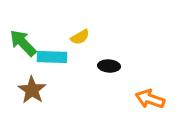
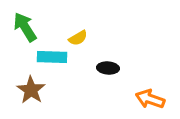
yellow semicircle: moved 2 px left, 1 px down
green arrow: moved 2 px right, 16 px up; rotated 12 degrees clockwise
black ellipse: moved 1 px left, 2 px down
brown star: moved 1 px left
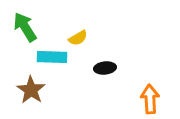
black ellipse: moved 3 px left; rotated 10 degrees counterclockwise
orange arrow: rotated 68 degrees clockwise
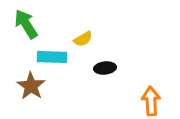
green arrow: moved 1 px right, 3 px up
yellow semicircle: moved 5 px right, 1 px down
brown star: moved 4 px up
orange arrow: moved 1 px right, 2 px down
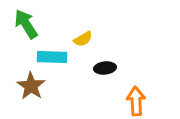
orange arrow: moved 15 px left
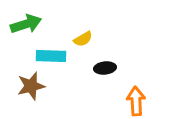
green arrow: rotated 104 degrees clockwise
cyan rectangle: moved 1 px left, 1 px up
brown star: rotated 24 degrees clockwise
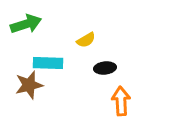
yellow semicircle: moved 3 px right, 1 px down
cyan rectangle: moved 3 px left, 7 px down
brown star: moved 2 px left, 1 px up
orange arrow: moved 15 px left
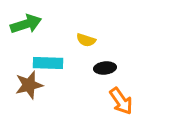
yellow semicircle: rotated 48 degrees clockwise
orange arrow: rotated 148 degrees clockwise
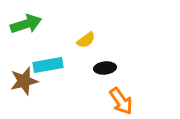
yellow semicircle: rotated 54 degrees counterclockwise
cyan rectangle: moved 2 px down; rotated 12 degrees counterclockwise
brown star: moved 5 px left, 4 px up
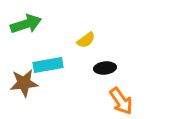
brown star: moved 2 px down; rotated 8 degrees clockwise
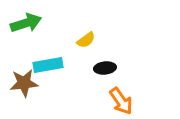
green arrow: moved 1 px up
